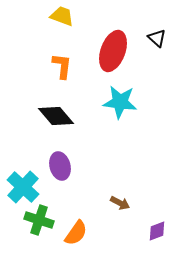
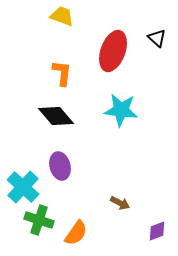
orange L-shape: moved 7 px down
cyan star: moved 1 px right, 8 px down
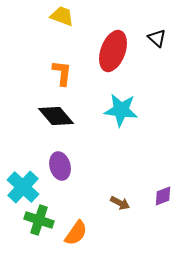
purple diamond: moved 6 px right, 35 px up
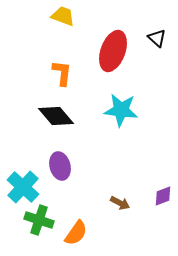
yellow trapezoid: moved 1 px right
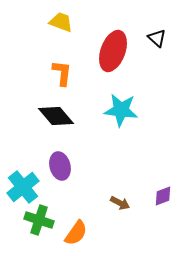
yellow trapezoid: moved 2 px left, 6 px down
cyan cross: rotated 8 degrees clockwise
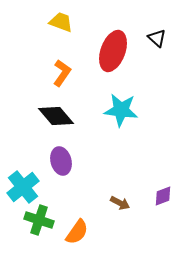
orange L-shape: rotated 28 degrees clockwise
purple ellipse: moved 1 px right, 5 px up
orange semicircle: moved 1 px right, 1 px up
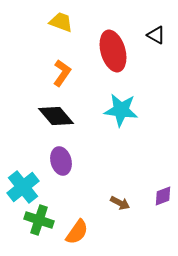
black triangle: moved 1 px left, 3 px up; rotated 12 degrees counterclockwise
red ellipse: rotated 36 degrees counterclockwise
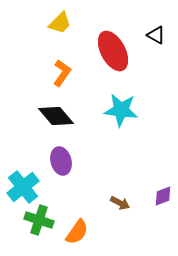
yellow trapezoid: moved 1 px left, 1 px down; rotated 115 degrees clockwise
red ellipse: rotated 12 degrees counterclockwise
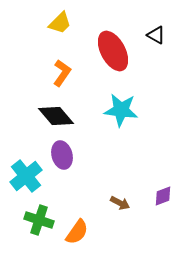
purple ellipse: moved 1 px right, 6 px up
cyan cross: moved 3 px right, 11 px up
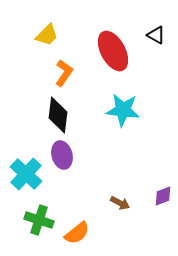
yellow trapezoid: moved 13 px left, 12 px down
orange L-shape: moved 2 px right
cyan star: moved 2 px right
black diamond: moved 2 px right, 1 px up; rotated 48 degrees clockwise
cyan cross: moved 2 px up; rotated 8 degrees counterclockwise
orange semicircle: moved 1 px down; rotated 16 degrees clockwise
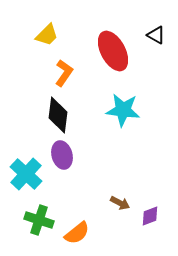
purple diamond: moved 13 px left, 20 px down
